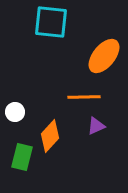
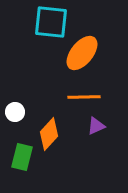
orange ellipse: moved 22 px left, 3 px up
orange diamond: moved 1 px left, 2 px up
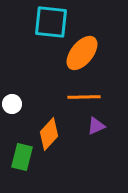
white circle: moved 3 px left, 8 px up
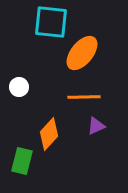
white circle: moved 7 px right, 17 px up
green rectangle: moved 4 px down
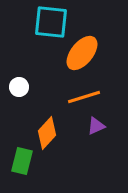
orange line: rotated 16 degrees counterclockwise
orange diamond: moved 2 px left, 1 px up
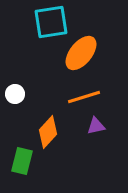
cyan square: rotated 15 degrees counterclockwise
orange ellipse: moved 1 px left
white circle: moved 4 px left, 7 px down
purple triangle: rotated 12 degrees clockwise
orange diamond: moved 1 px right, 1 px up
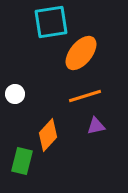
orange line: moved 1 px right, 1 px up
orange diamond: moved 3 px down
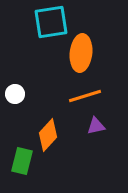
orange ellipse: rotated 33 degrees counterclockwise
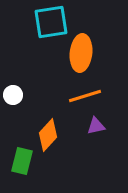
white circle: moved 2 px left, 1 px down
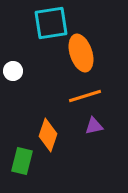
cyan square: moved 1 px down
orange ellipse: rotated 24 degrees counterclockwise
white circle: moved 24 px up
purple triangle: moved 2 px left
orange diamond: rotated 24 degrees counterclockwise
